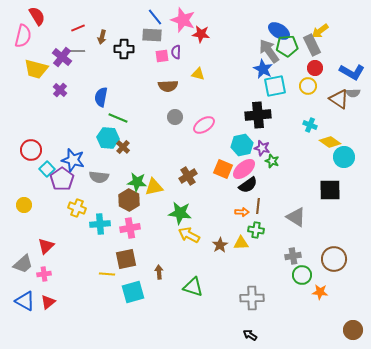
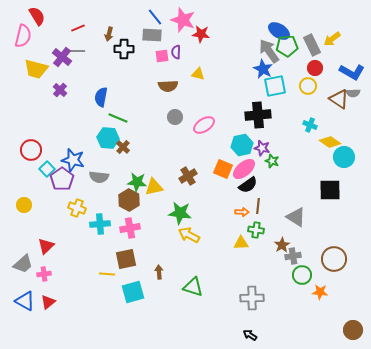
yellow arrow at (320, 31): moved 12 px right, 8 px down
brown arrow at (102, 37): moved 7 px right, 3 px up
brown star at (220, 245): moved 62 px right
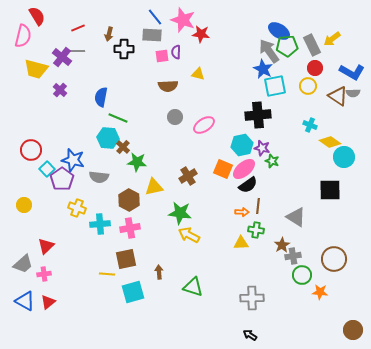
brown triangle at (339, 99): moved 1 px left, 3 px up
green star at (137, 182): moved 20 px up
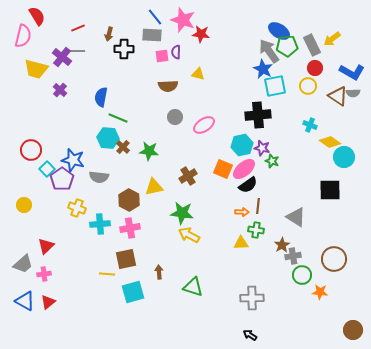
green star at (137, 162): moved 12 px right, 11 px up
green star at (180, 213): moved 2 px right
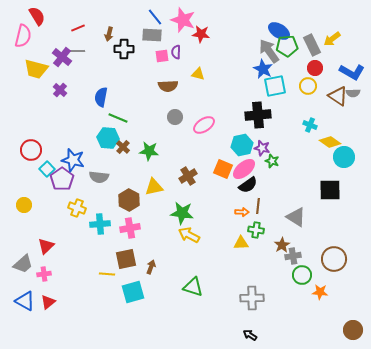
brown arrow at (159, 272): moved 8 px left, 5 px up; rotated 24 degrees clockwise
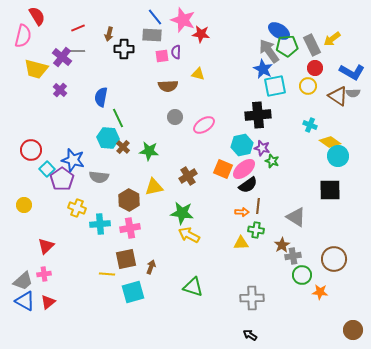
green line at (118, 118): rotated 42 degrees clockwise
cyan circle at (344, 157): moved 6 px left, 1 px up
gray trapezoid at (23, 264): moved 17 px down
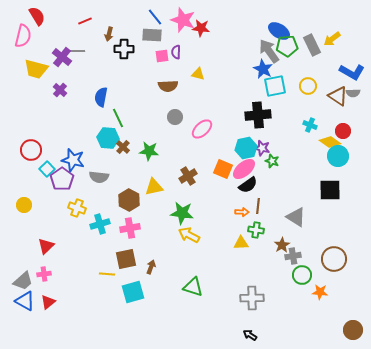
red line at (78, 28): moved 7 px right, 7 px up
red star at (201, 34): moved 6 px up
red circle at (315, 68): moved 28 px right, 63 px down
pink ellipse at (204, 125): moved 2 px left, 4 px down; rotated 10 degrees counterclockwise
cyan hexagon at (242, 145): moved 4 px right, 3 px down
cyan cross at (100, 224): rotated 12 degrees counterclockwise
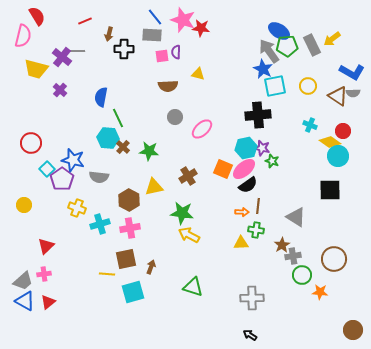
red circle at (31, 150): moved 7 px up
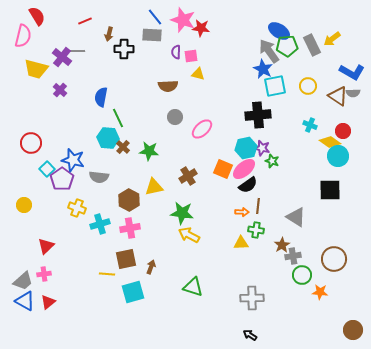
pink square at (162, 56): moved 29 px right
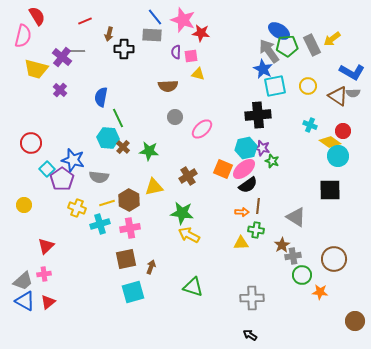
red star at (201, 28): moved 5 px down
yellow line at (107, 274): moved 71 px up; rotated 21 degrees counterclockwise
brown circle at (353, 330): moved 2 px right, 9 px up
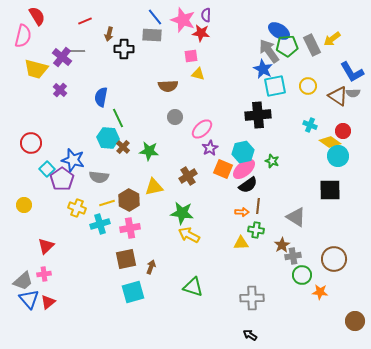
purple semicircle at (176, 52): moved 30 px right, 37 px up
blue L-shape at (352, 72): rotated 30 degrees clockwise
cyan hexagon at (246, 148): moved 3 px left, 4 px down
purple star at (262, 148): moved 52 px left; rotated 28 degrees clockwise
blue triangle at (25, 301): moved 4 px right, 2 px up; rotated 20 degrees clockwise
